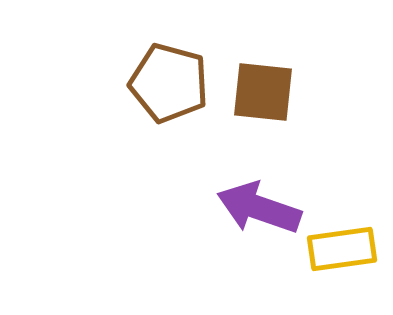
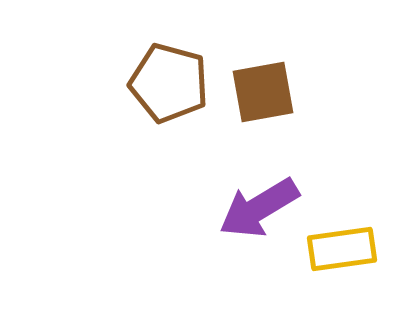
brown square: rotated 16 degrees counterclockwise
purple arrow: rotated 50 degrees counterclockwise
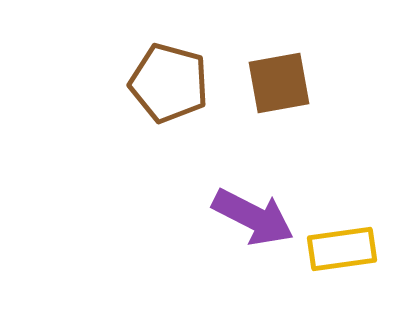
brown square: moved 16 px right, 9 px up
purple arrow: moved 6 px left, 9 px down; rotated 122 degrees counterclockwise
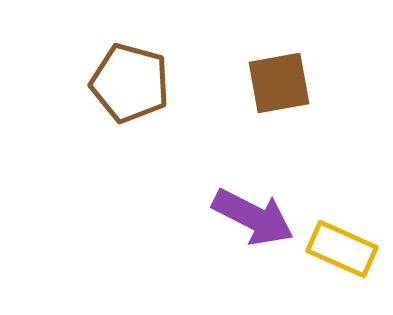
brown pentagon: moved 39 px left
yellow rectangle: rotated 32 degrees clockwise
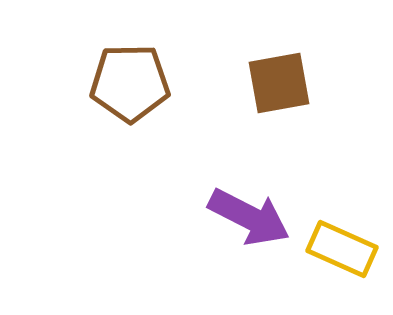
brown pentagon: rotated 16 degrees counterclockwise
purple arrow: moved 4 px left
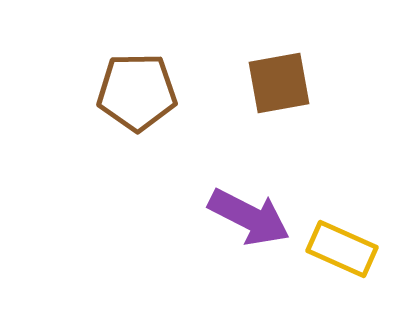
brown pentagon: moved 7 px right, 9 px down
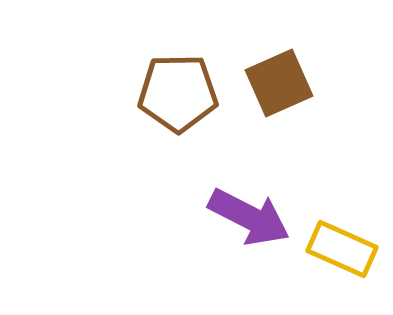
brown square: rotated 14 degrees counterclockwise
brown pentagon: moved 41 px right, 1 px down
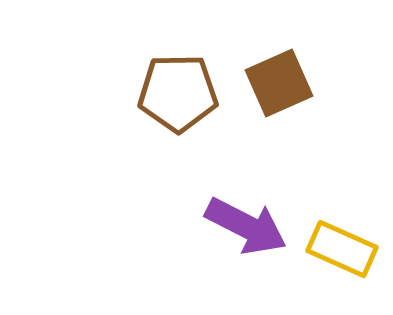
purple arrow: moved 3 px left, 9 px down
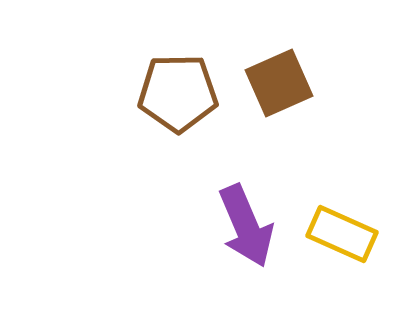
purple arrow: rotated 40 degrees clockwise
yellow rectangle: moved 15 px up
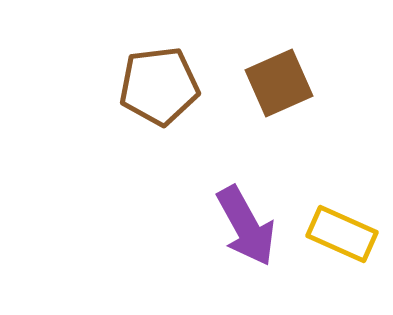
brown pentagon: moved 19 px left, 7 px up; rotated 6 degrees counterclockwise
purple arrow: rotated 6 degrees counterclockwise
